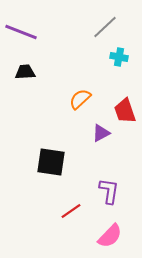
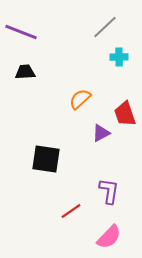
cyan cross: rotated 12 degrees counterclockwise
red trapezoid: moved 3 px down
black square: moved 5 px left, 3 px up
pink semicircle: moved 1 px left, 1 px down
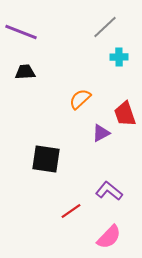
purple L-shape: rotated 60 degrees counterclockwise
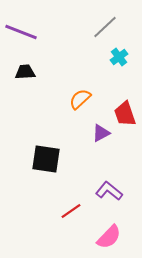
cyan cross: rotated 36 degrees counterclockwise
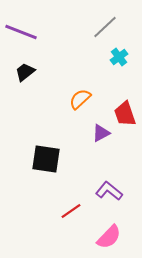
black trapezoid: rotated 35 degrees counterclockwise
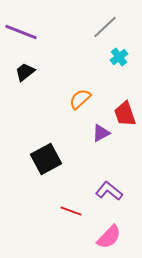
black square: rotated 36 degrees counterclockwise
red line: rotated 55 degrees clockwise
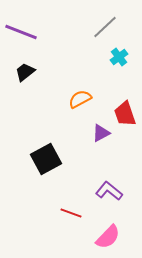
orange semicircle: rotated 15 degrees clockwise
red line: moved 2 px down
pink semicircle: moved 1 px left
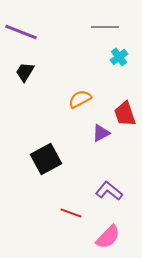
gray line: rotated 44 degrees clockwise
black trapezoid: rotated 20 degrees counterclockwise
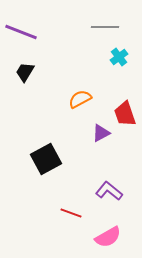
pink semicircle: rotated 16 degrees clockwise
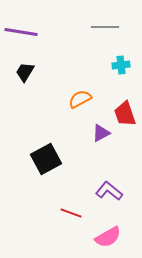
purple line: rotated 12 degrees counterclockwise
cyan cross: moved 2 px right, 8 px down; rotated 30 degrees clockwise
